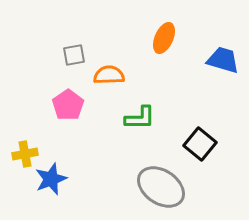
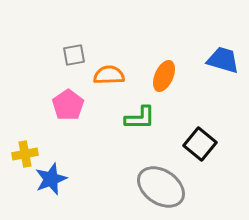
orange ellipse: moved 38 px down
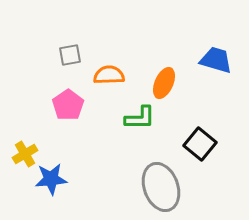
gray square: moved 4 px left
blue trapezoid: moved 7 px left
orange ellipse: moved 7 px down
yellow cross: rotated 20 degrees counterclockwise
blue star: rotated 16 degrees clockwise
gray ellipse: rotated 36 degrees clockwise
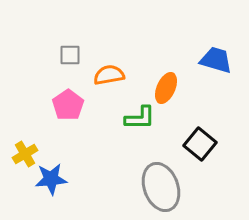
gray square: rotated 10 degrees clockwise
orange semicircle: rotated 8 degrees counterclockwise
orange ellipse: moved 2 px right, 5 px down
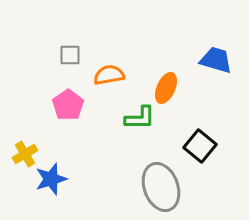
black square: moved 2 px down
blue star: rotated 12 degrees counterclockwise
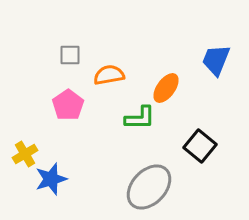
blue trapezoid: rotated 84 degrees counterclockwise
orange ellipse: rotated 12 degrees clockwise
gray ellipse: moved 12 px left; rotated 63 degrees clockwise
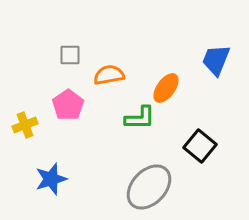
yellow cross: moved 29 px up; rotated 10 degrees clockwise
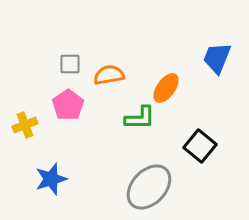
gray square: moved 9 px down
blue trapezoid: moved 1 px right, 2 px up
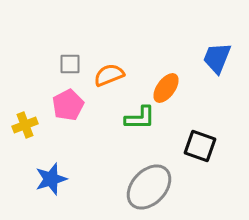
orange semicircle: rotated 12 degrees counterclockwise
pink pentagon: rotated 8 degrees clockwise
black square: rotated 20 degrees counterclockwise
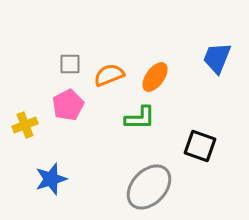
orange ellipse: moved 11 px left, 11 px up
